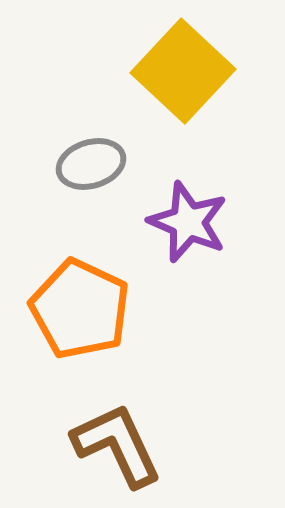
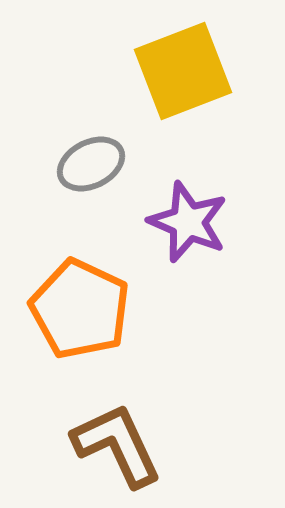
yellow square: rotated 26 degrees clockwise
gray ellipse: rotated 10 degrees counterclockwise
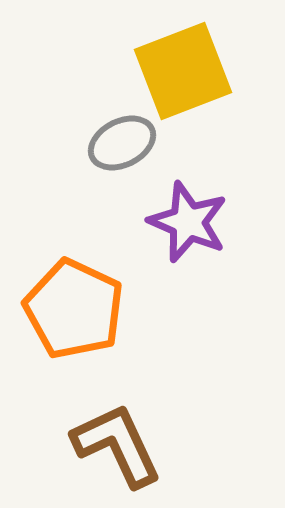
gray ellipse: moved 31 px right, 21 px up
orange pentagon: moved 6 px left
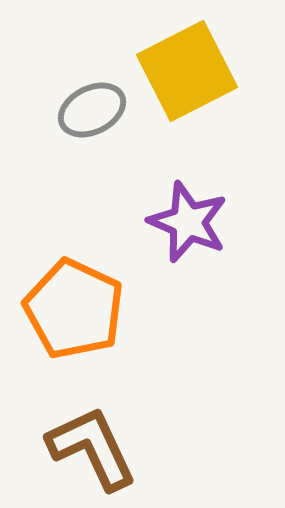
yellow square: moved 4 px right; rotated 6 degrees counterclockwise
gray ellipse: moved 30 px left, 33 px up
brown L-shape: moved 25 px left, 3 px down
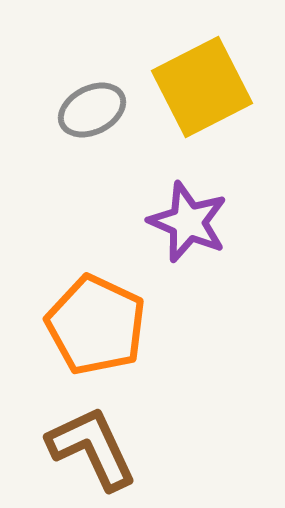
yellow square: moved 15 px right, 16 px down
orange pentagon: moved 22 px right, 16 px down
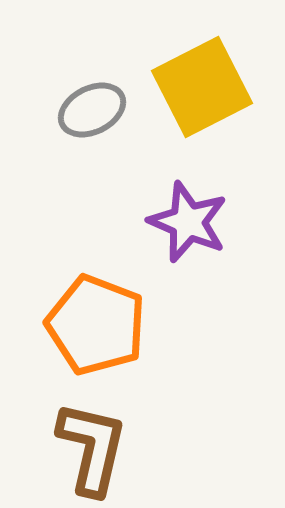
orange pentagon: rotated 4 degrees counterclockwise
brown L-shape: rotated 38 degrees clockwise
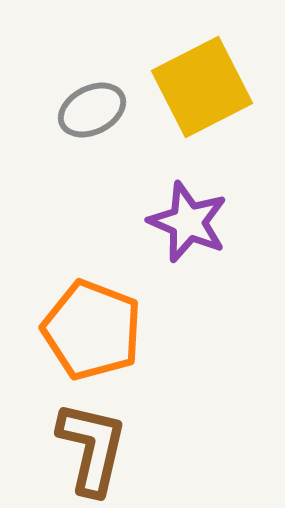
orange pentagon: moved 4 px left, 5 px down
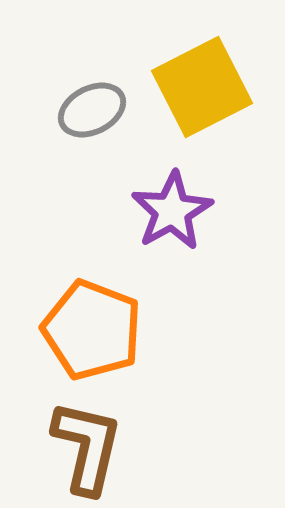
purple star: moved 16 px left, 11 px up; rotated 20 degrees clockwise
brown L-shape: moved 5 px left, 1 px up
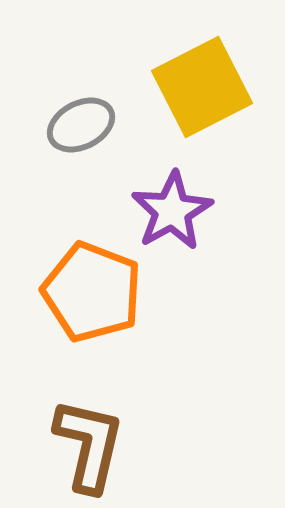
gray ellipse: moved 11 px left, 15 px down
orange pentagon: moved 38 px up
brown L-shape: moved 2 px right, 2 px up
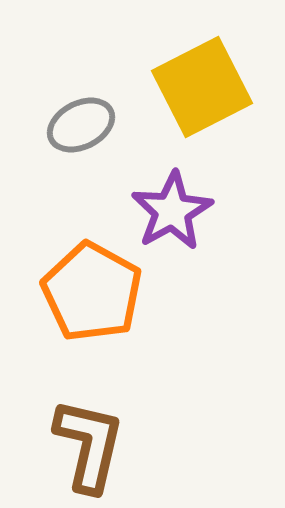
orange pentagon: rotated 8 degrees clockwise
